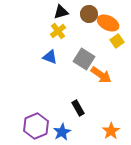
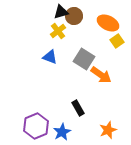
brown circle: moved 15 px left, 2 px down
orange star: moved 3 px left, 1 px up; rotated 12 degrees clockwise
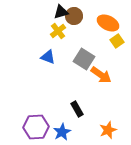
blue triangle: moved 2 px left
black rectangle: moved 1 px left, 1 px down
purple hexagon: moved 1 px down; rotated 20 degrees clockwise
